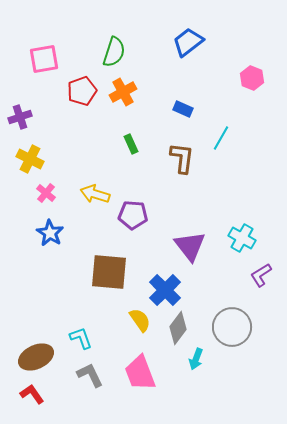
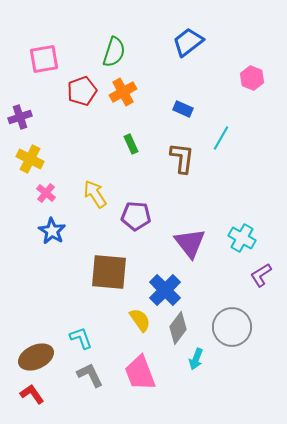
yellow arrow: rotated 40 degrees clockwise
purple pentagon: moved 3 px right, 1 px down
blue star: moved 2 px right, 2 px up
purple triangle: moved 3 px up
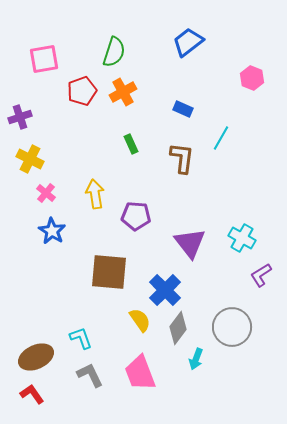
yellow arrow: rotated 24 degrees clockwise
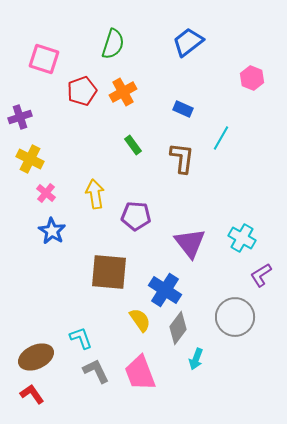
green semicircle: moved 1 px left, 8 px up
pink square: rotated 28 degrees clockwise
green rectangle: moved 2 px right, 1 px down; rotated 12 degrees counterclockwise
blue cross: rotated 12 degrees counterclockwise
gray circle: moved 3 px right, 10 px up
gray L-shape: moved 6 px right, 4 px up
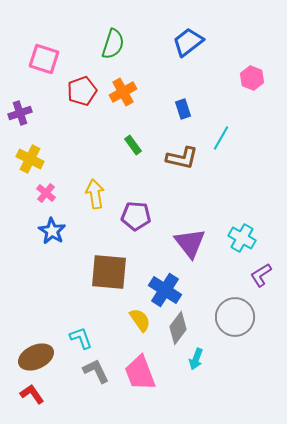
blue rectangle: rotated 48 degrees clockwise
purple cross: moved 4 px up
brown L-shape: rotated 96 degrees clockwise
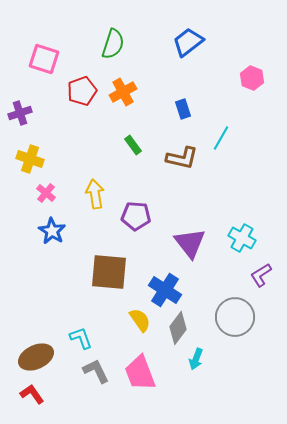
yellow cross: rotated 8 degrees counterclockwise
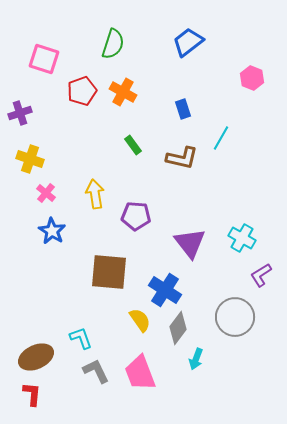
orange cross: rotated 32 degrees counterclockwise
red L-shape: rotated 40 degrees clockwise
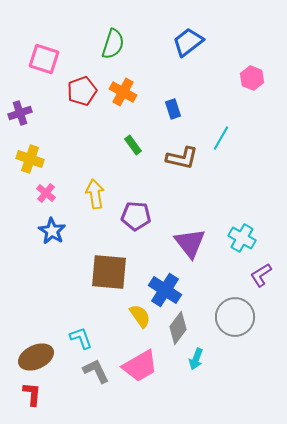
blue rectangle: moved 10 px left
yellow semicircle: moved 4 px up
pink trapezoid: moved 7 px up; rotated 99 degrees counterclockwise
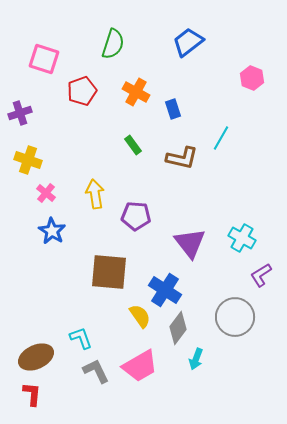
orange cross: moved 13 px right
yellow cross: moved 2 px left, 1 px down
